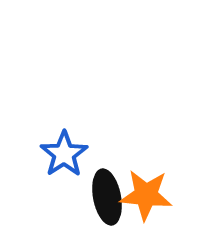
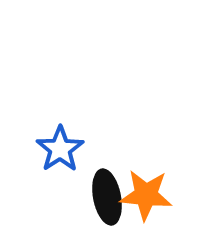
blue star: moved 4 px left, 5 px up
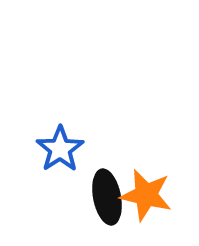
orange star: rotated 8 degrees clockwise
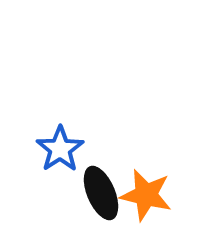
black ellipse: moved 6 px left, 4 px up; rotated 12 degrees counterclockwise
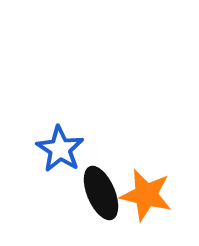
blue star: rotated 6 degrees counterclockwise
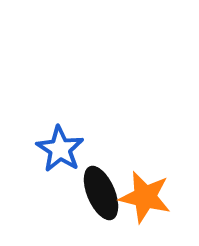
orange star: moved 1 px left, 2 px down
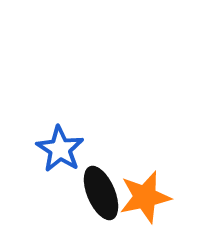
orange star: rotated 26 degrees counterclockwise
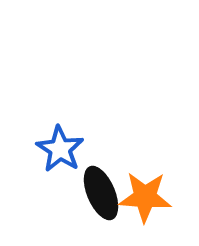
orange star: rotated 16 degrees clockwise
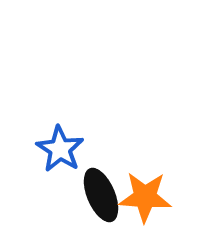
black ellipse: moved 2 px down
